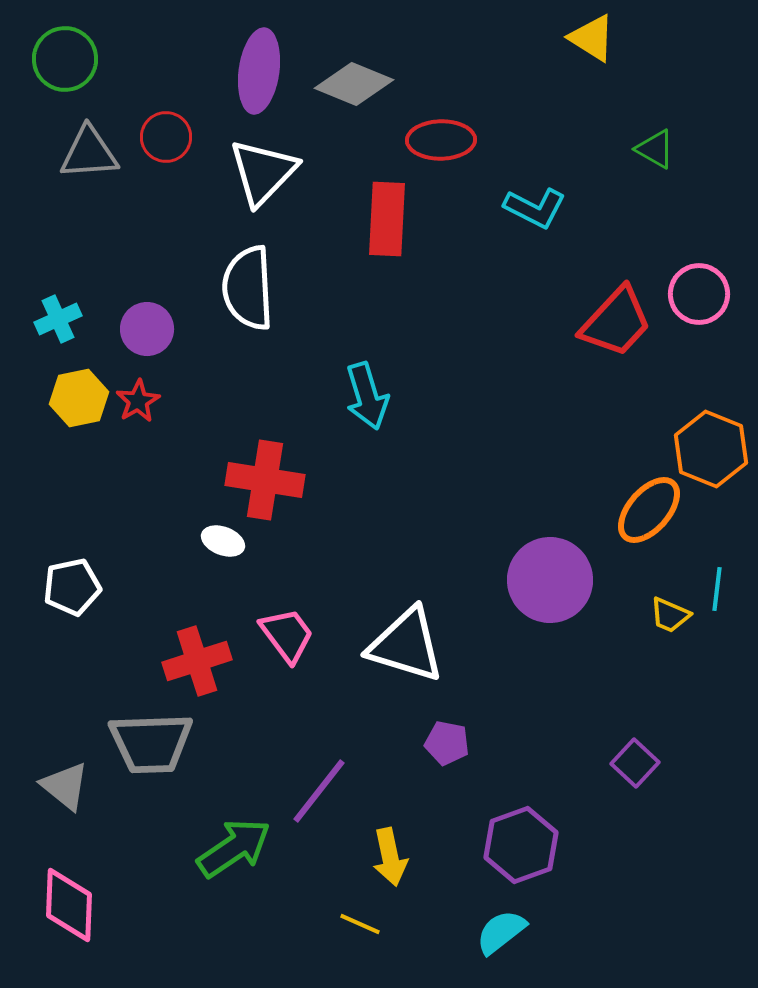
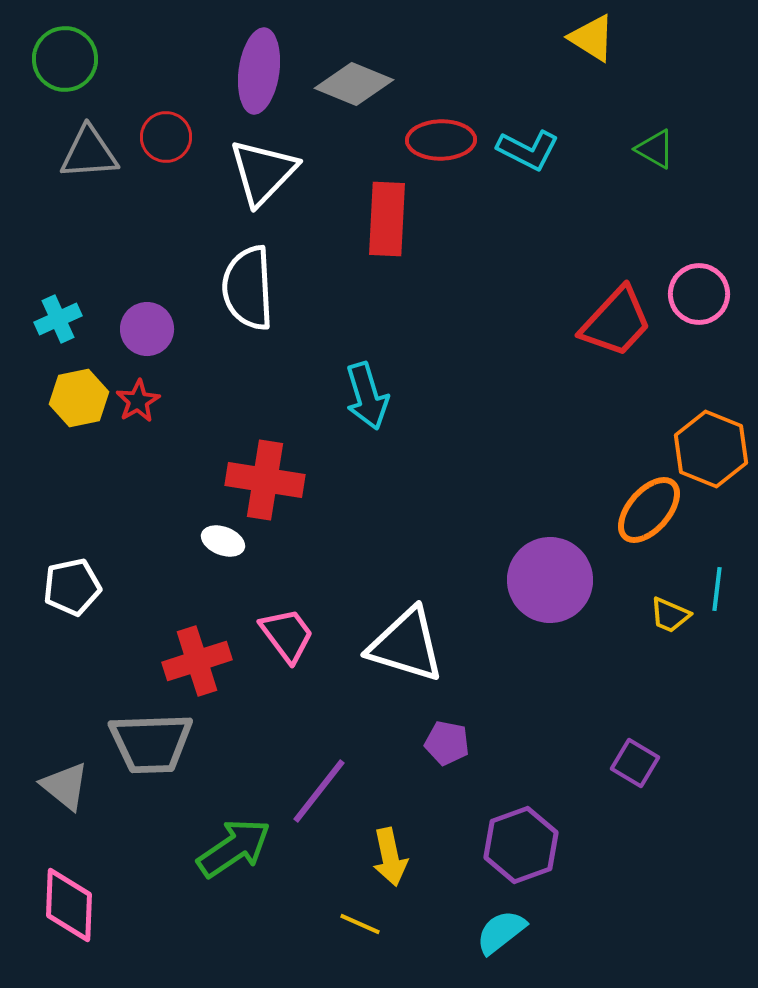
cyan L-shape at (535, 208): moved 7 px left, 58 px up
purple square at (635, 763): rotated 12 degrees counterclockwise
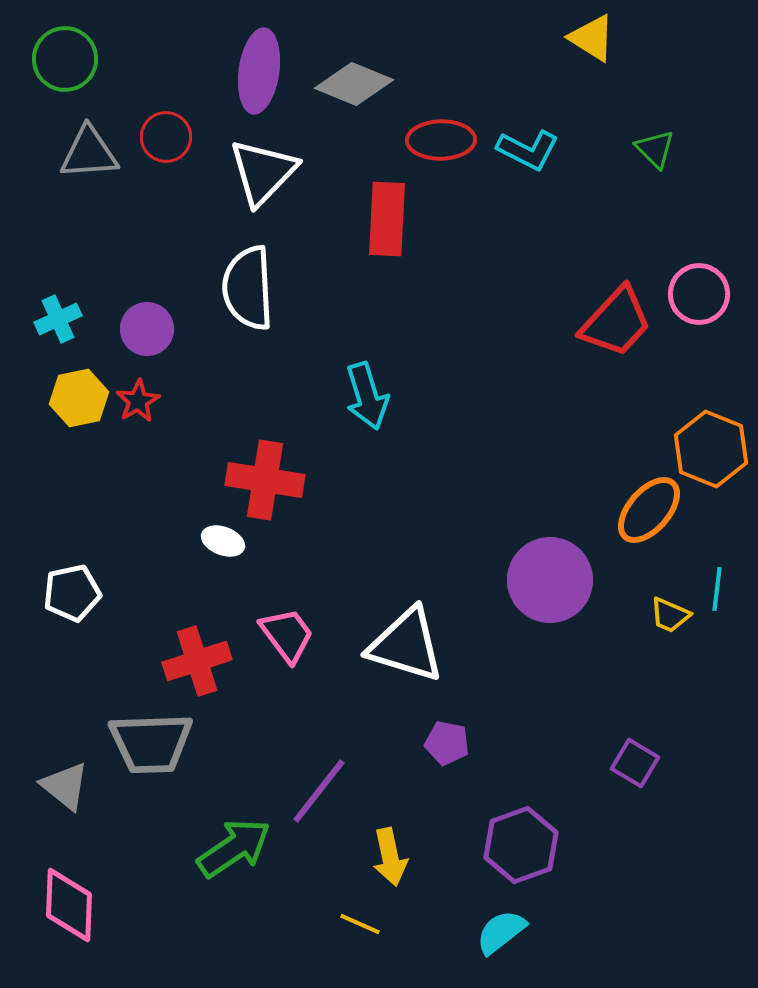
green triangle at (655, 149): rotated 15 degrees clockwise
white pentagon at (72, 587): moved 6 px down
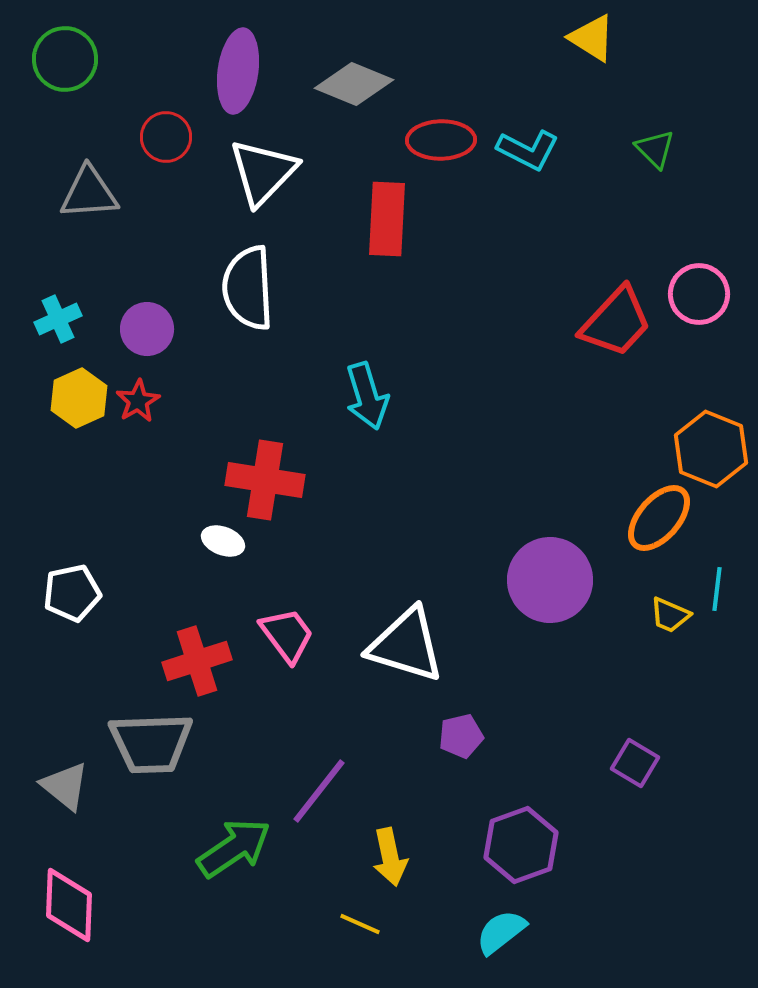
purple ellipse at (259, 71): moved 21 px left
gray triangle at (89, 153): moved 40 px down
yellow hexagon at (79, 398): rotated 12 degrees counterclockwise
orange ellipse at (649, 510): moved 10 px right, 8 px down
purple pentagon at (447, 743): moved 14 px right, 7 px up; rotated 24 degrees counterclockwise
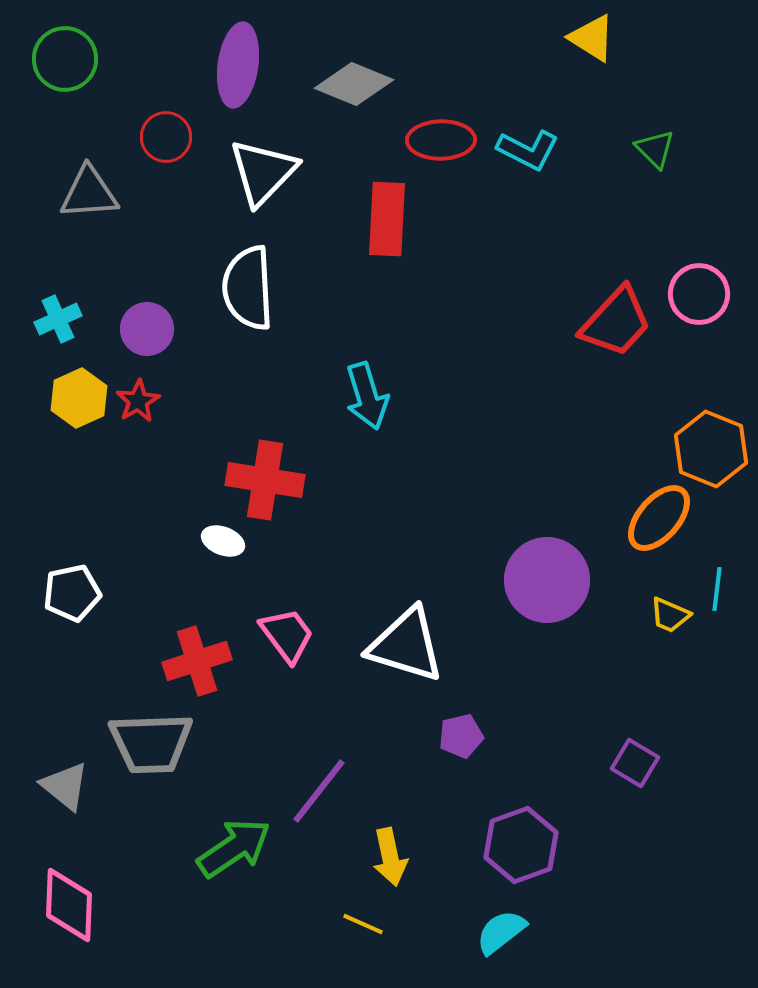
purple ellipse at (238, 71): moved 6 px up
purple circle at (550, 580): moved 3 px left
yellow line at (360, 924): moved 3 px right
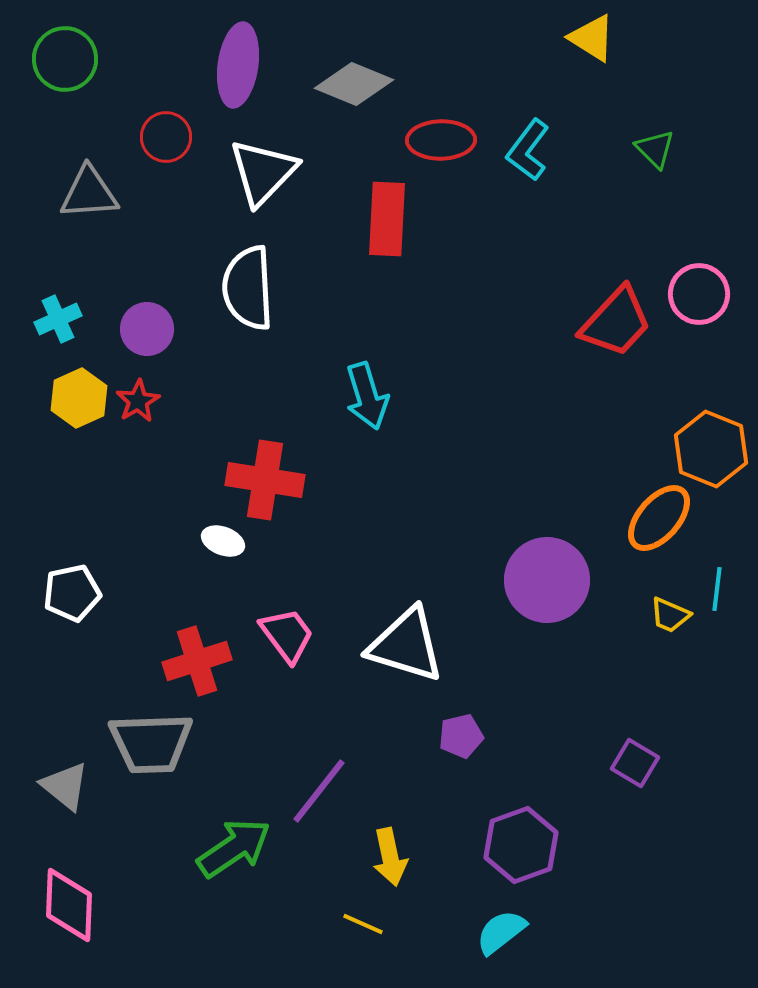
cyan L-shape at (528, 150): rotated 100 degrees clockwise
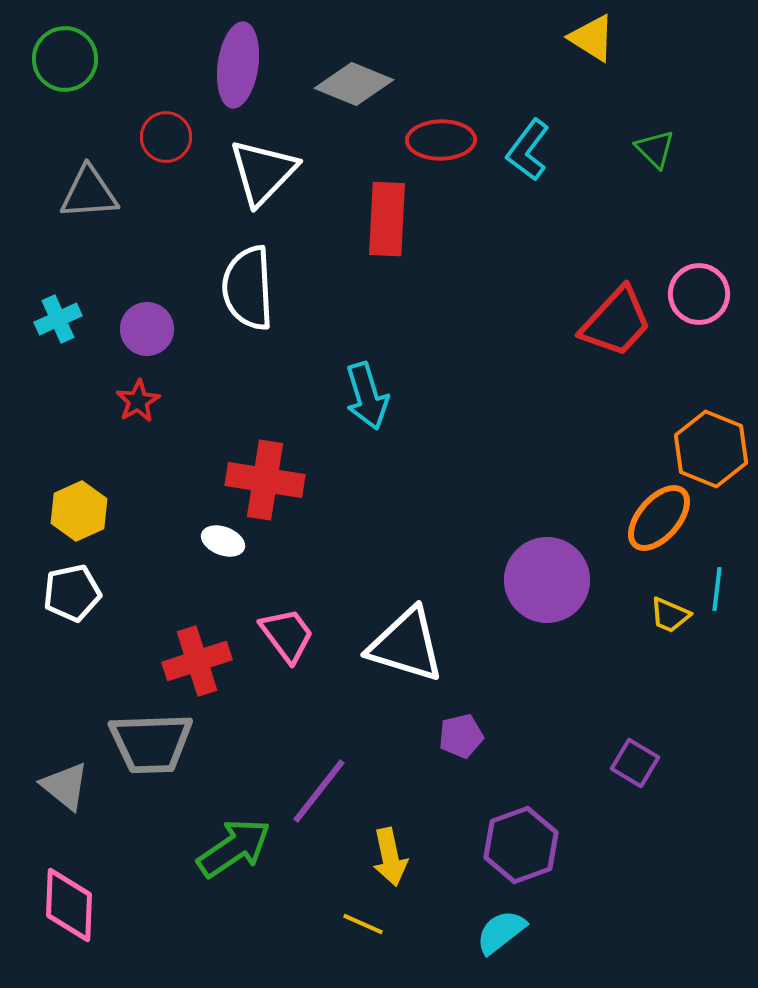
yellow hexagon at (79, 398): moved 113 px down
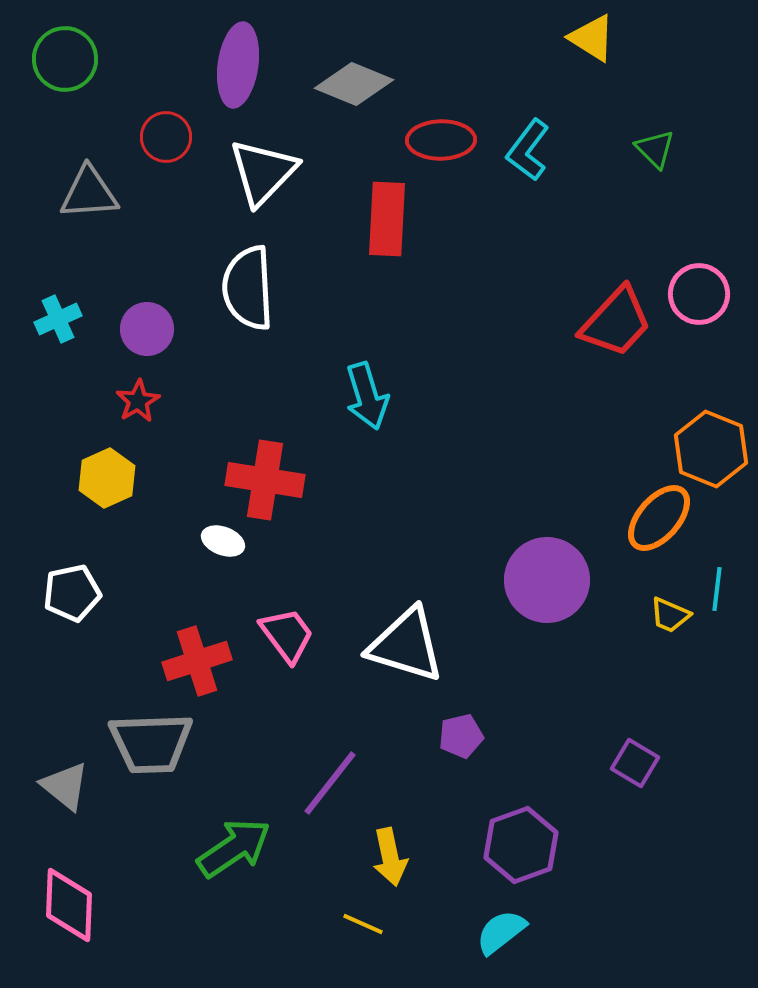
yellow hexagon at (79, 511): moved 28 px right, 33 px up
purple line at (319, 791): moved 11 px right, 8 px up
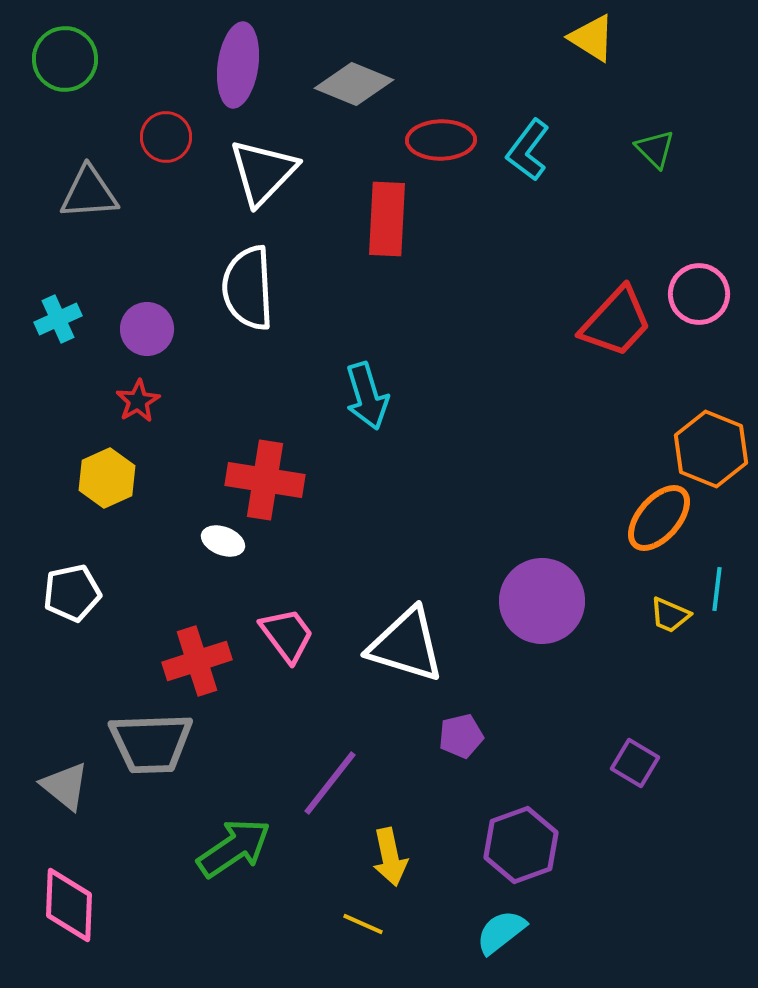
purple circle at (547, 580): moved 5 px left, 21 px down
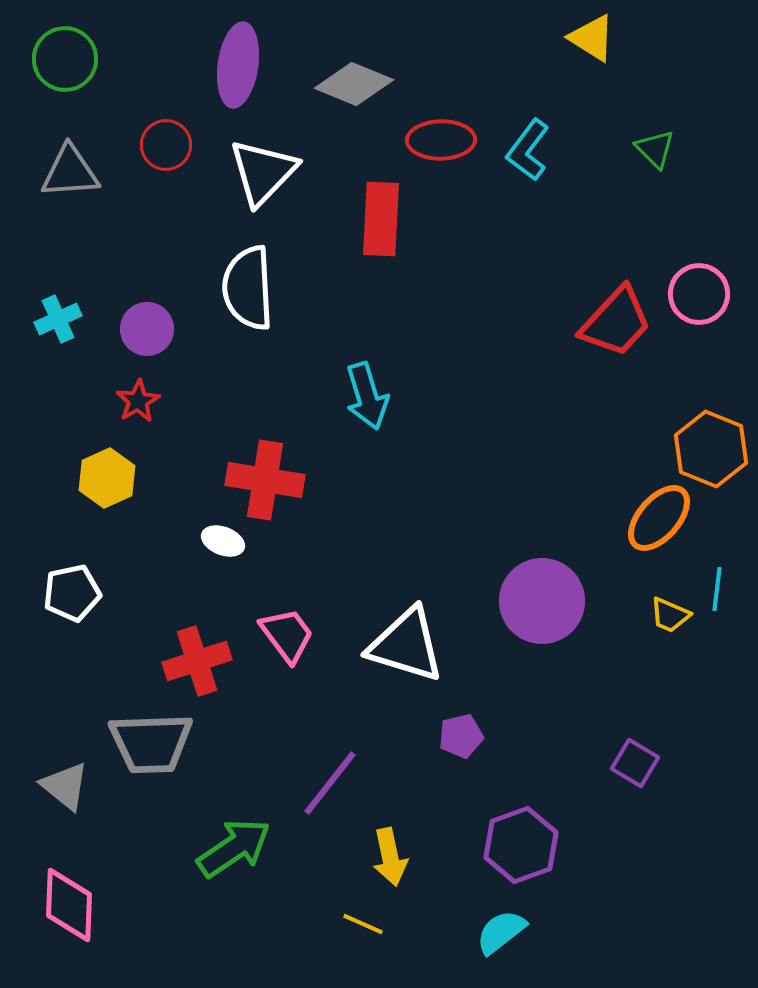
red circle at (166, 137): moved 8 px down
gray triangle at (89, 193): moved 19 px left, 21 px up
red rectangle at (387, 219): moved 6 px left
